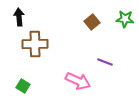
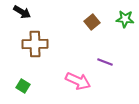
black arrow: moved 3 px right, 5 px up; rotated 126 degrees clockwise
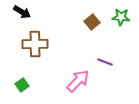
green star: moved 4 px left, 2 px up
pink arrow: rotated 70 degrees counterclockwise
green square: moved 1 px left, 1 px up; rotated 24 degrees clockwise
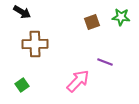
brown square: rotated 21 degrees clockwise
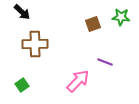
black arrow: rotated 12 degrees clockwise
brown square: moved 1 px right, 2 px down
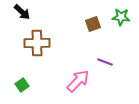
brown cross: moved 2 px right, 1 px up
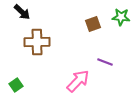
brown cross: moved 1 px up
green square: moved 6 px left
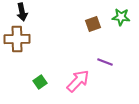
black arrow: rotated 36 degrees clockwise
brown cross: moved 20 px left, 3 px up
green square: moved 24 px right, 3 px up
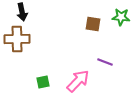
brown square: rotated 28 degrees clockwise
green square: moved 3 px right; rotated 24 degrees clockwise
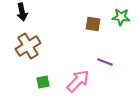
brown cross: moved 11 px right, 7 px down; rotated 30 degrees counterclockwise
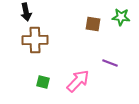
black arrow: moved 4 px right
brown cross: moved 7 px right, 6 px up; rotated 30 degrees clockwise
purple line: moved 5 px right, 1 px down
green square: rotated 24 degrees clockwise
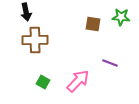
green square: rotated 16 degrees clockwise
